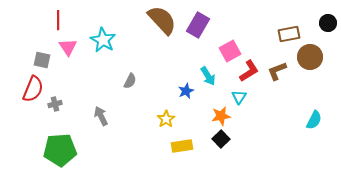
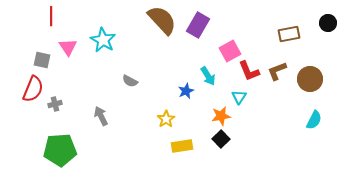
red line: moved 7 px left, 4 px up
brown circle: moved 22 px down
red L-shape: rotated 100 degrees clockwise
gray semicircle: rotated 91 degrees clockwise
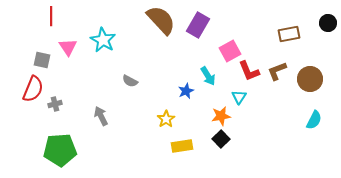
brown semicircle: moved 1 px left
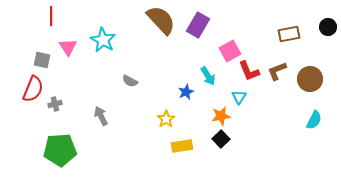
black circle: moved 4 px down
blue star: moved 1 px down
